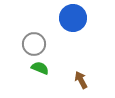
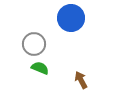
blue circle: moved 2 px left
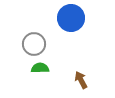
green semicircle: rotated 24 degrees counterclockwise
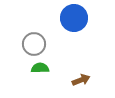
blue circle: moved 3 px right
brown arrow: rotated 96 degrees clockwise
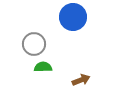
blue circle: moved 1 px left, 1 px up
green semicircle: moved 3 px right, 1 px up
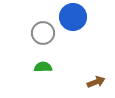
gray circle: moved 9 px right, 11 px up
brown arrow: moved 15 px right, 2 px down
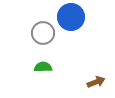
blue circle: moved 2 px left
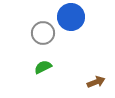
green semicircle: rotated 24 degrees counterclockwise
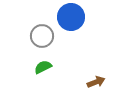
gray circle: moved 1 px left, 3 px down
